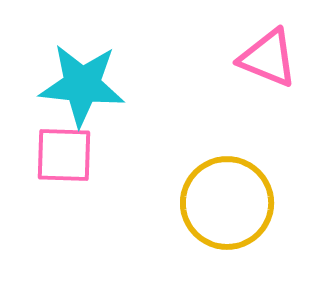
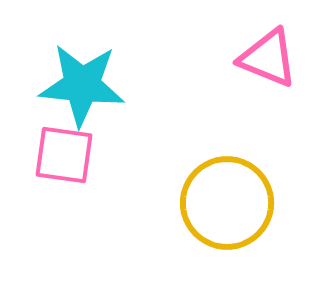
pink square: rotated 6 degrees clockwise
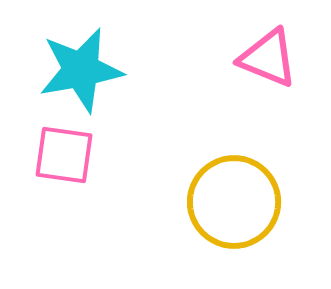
cyan star: moved 1 px left, 15 px up; rotated 16 degrees counterclockwise
yellow circle: moved 7 px right, 1 px up
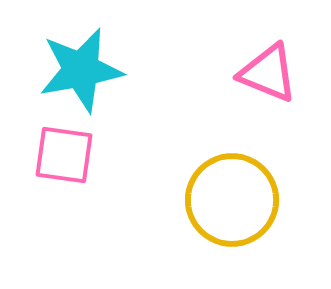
pink triangle: moved 15 px down
yellow circle: moved 2 px left, 2 px up
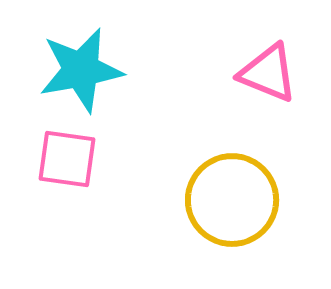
pink square: moved 3 px right, 4 px down
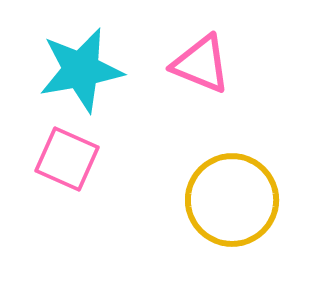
pink triangle: moved 67 px left, 9 px up
pink square: rotated 16 degrees clockwise
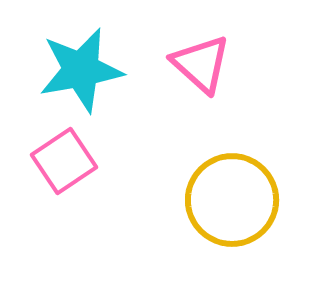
pink triangle: rotated 20 degrees clockwise
pink square: moved 3 px left, 2 px down; rotated 32 degrees clockwise
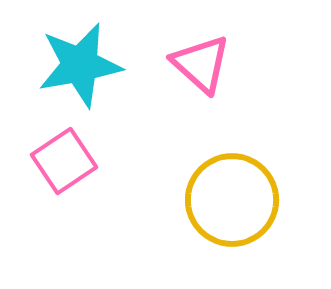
cyan star: moved 1 px left, 5 px up
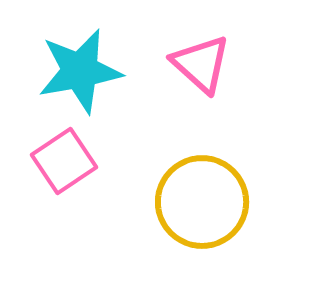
cyan star: moved 6 px down
yellow circle: moved 30 px left, 2 px down
